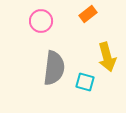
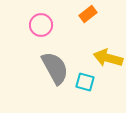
pink circle: moved 4 px down
yellow arrow: moved 1 px right, 1 px down; rotated 120 degrees clockwise
gray semicircle: moved 1 px right; rotated 36 degrees counterclockwise
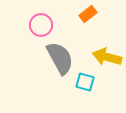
yellow arrow: moved 1 px left, 1 px up
gray semicircle: moved 5 px right, 10 px up
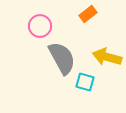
pink circle: moved 1 px left, 1 px down
gray semicircle: moved 2 px right
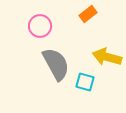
gray semicircle: moved 6 px left, 6 px down
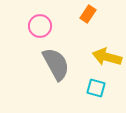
orange rectangle: rotated 18 degrees counterclockwise
cyan square: moved 11 px right, 6 px down
